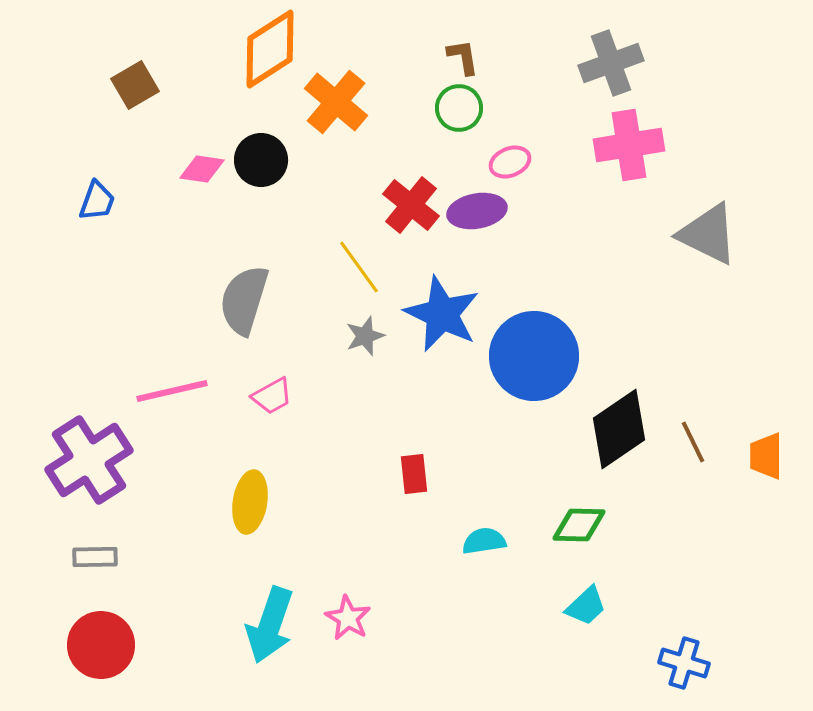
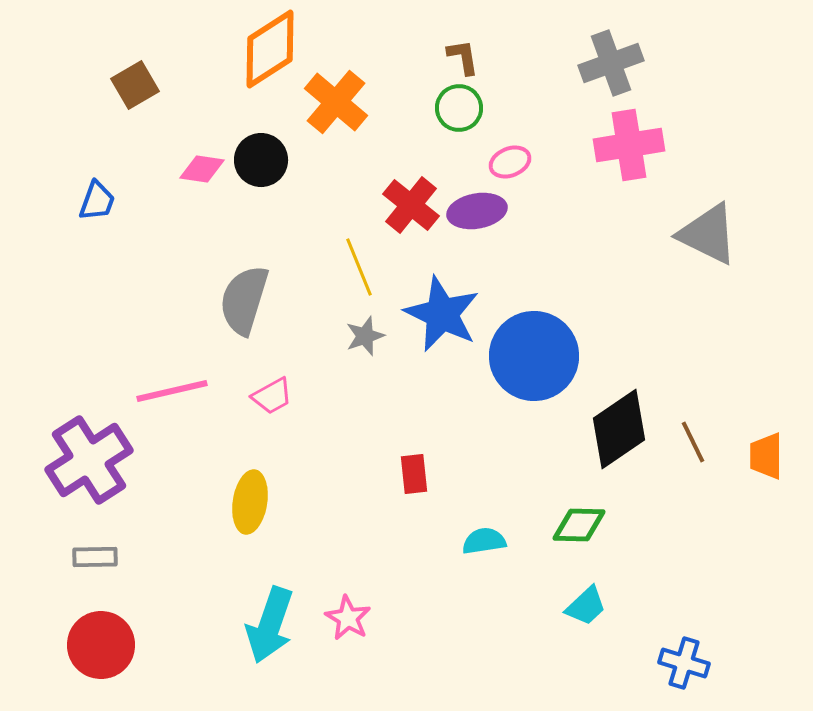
yellow line: rotated 14 degrees clockwise
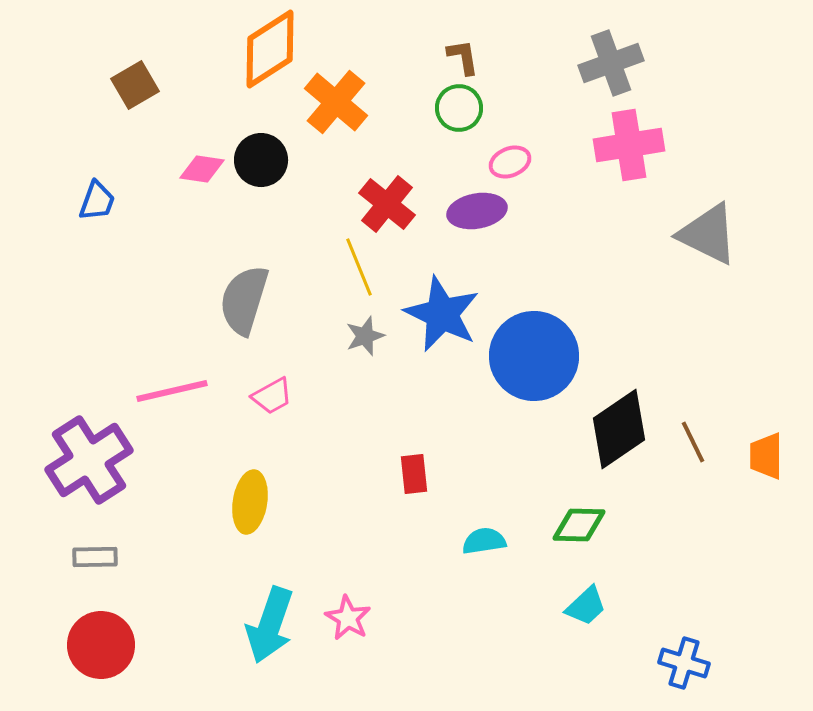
red cross: moved 24 px left, 1 px up
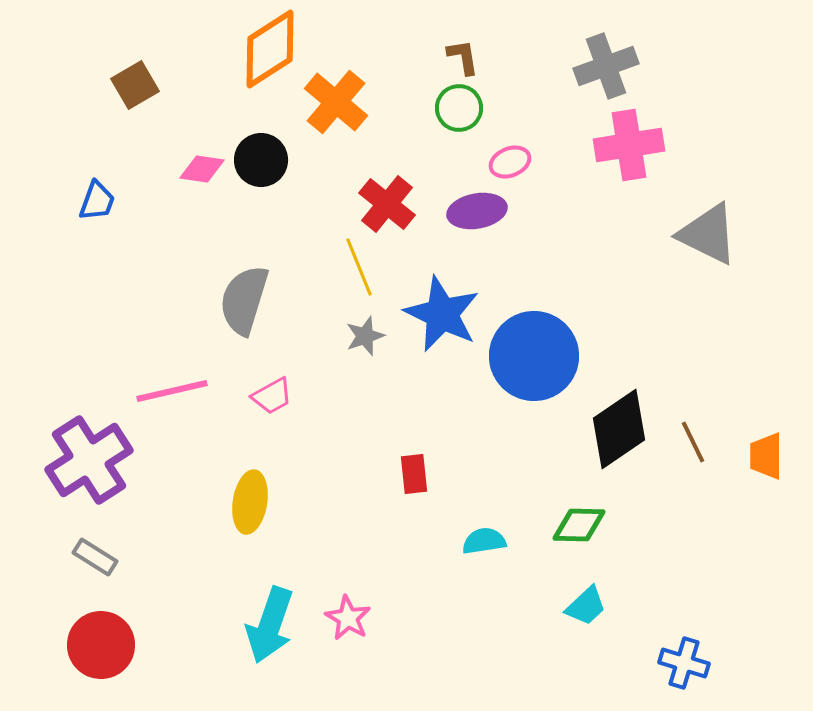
gray cross: moved 5 px left, 3 px down
gray rectangle: rotated 33 degrees clockwise
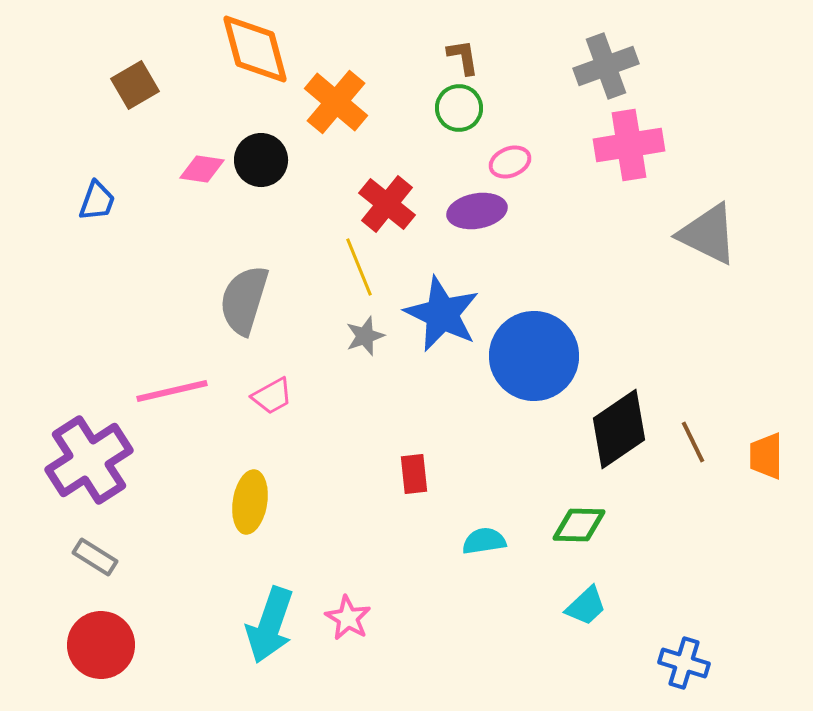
orange diamond: moved 15 px left; rotated 72 degrees counterclockwise
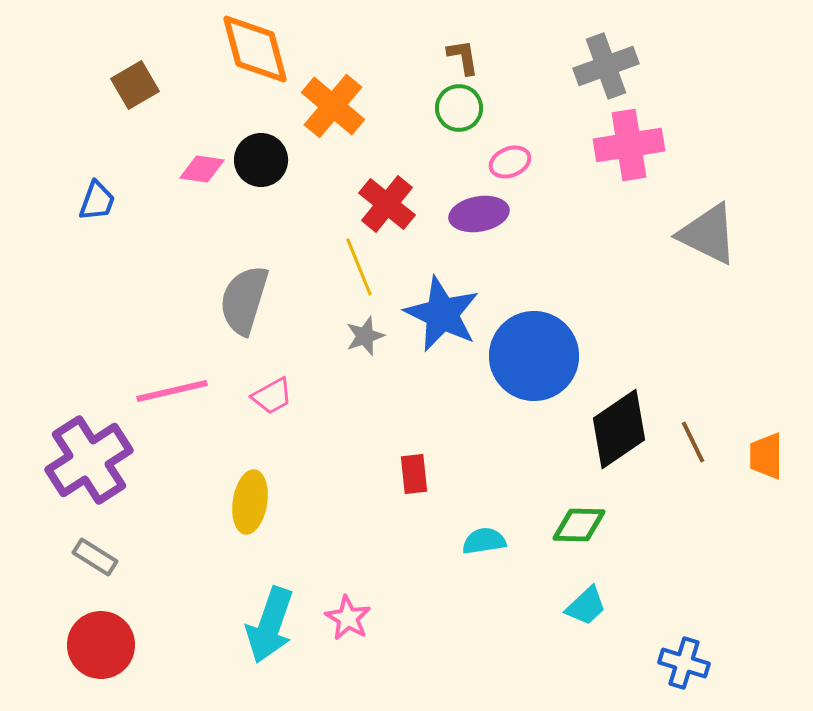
orange cross: moved 3 px left, 4 px down
purple ellipse: moved 2 px right, 3 px down
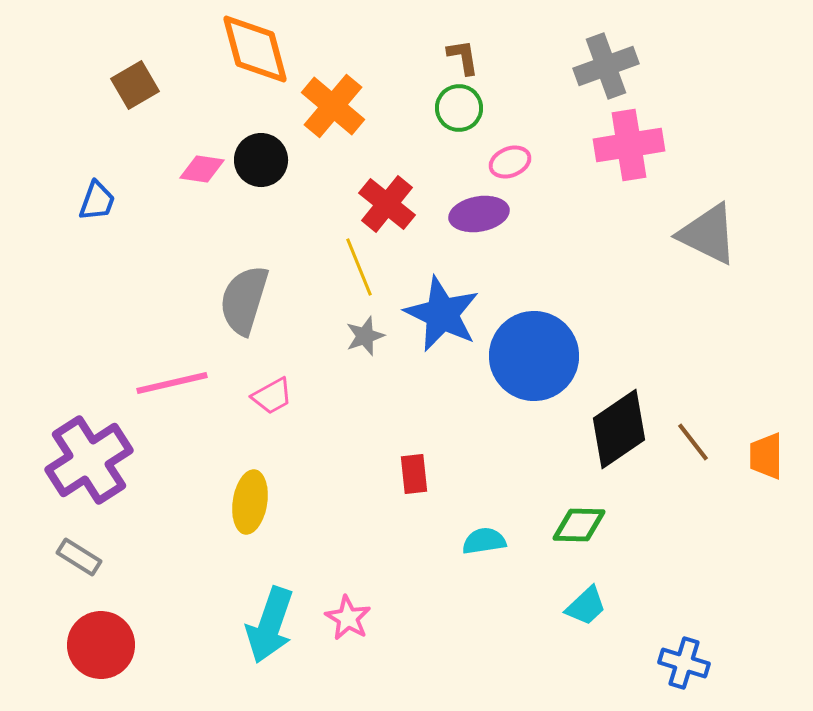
pink line: moved 8 px up
brown line: rotated 12 degrees counterclockwise
gray rectangle: moved 16 px left
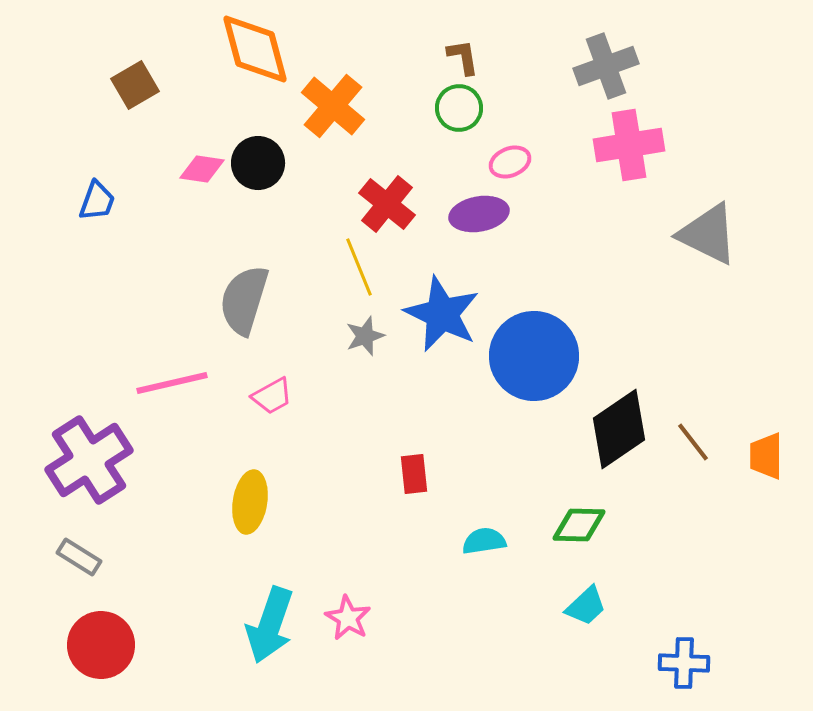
black circle: moved 3 px left, 3 px down
blue cross: rotated 15 degrees counterclockwise
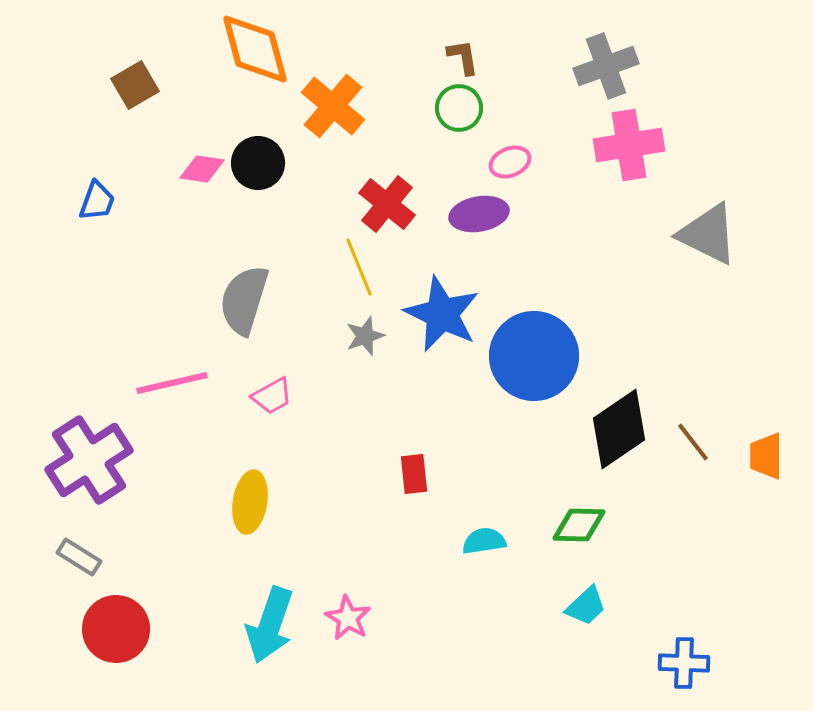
red circle: moved 15 px right, 16 px up
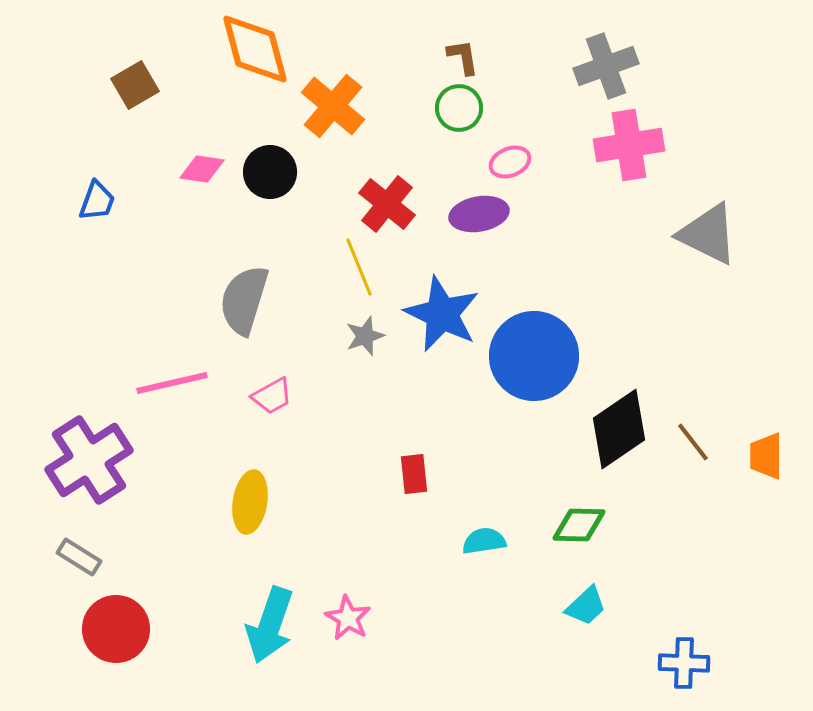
black circle: moved 12 px right, 9 px down
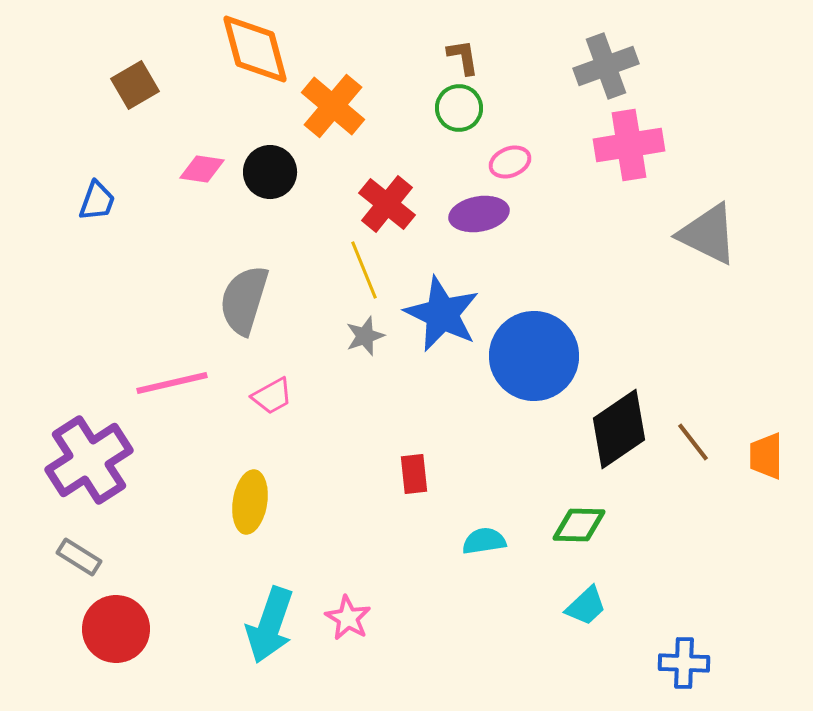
yellow line: moved 5 px right, 3 px down
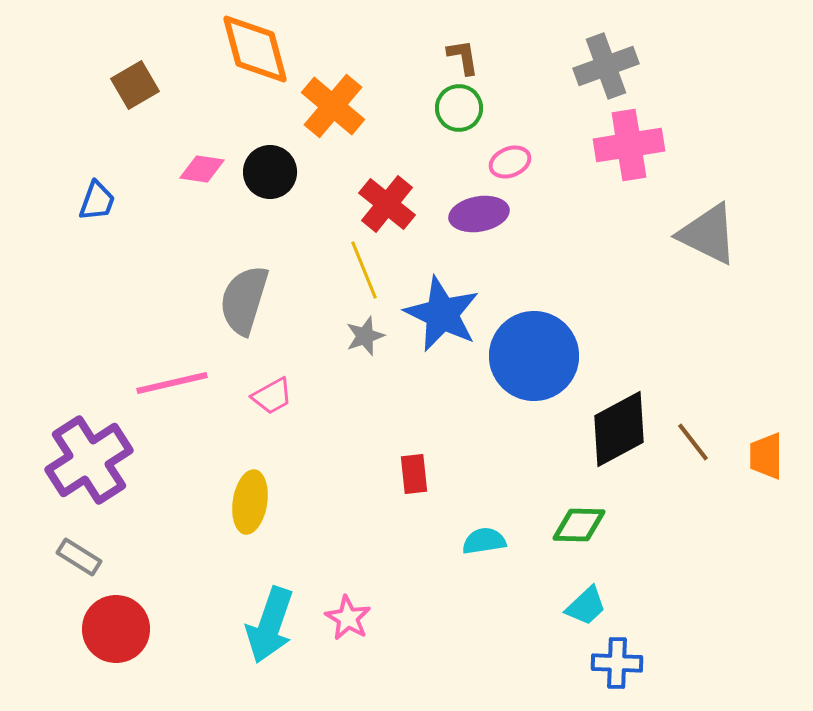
black diamond: rotated 6 degrees clockwise
blue cross: moved 67 px left
